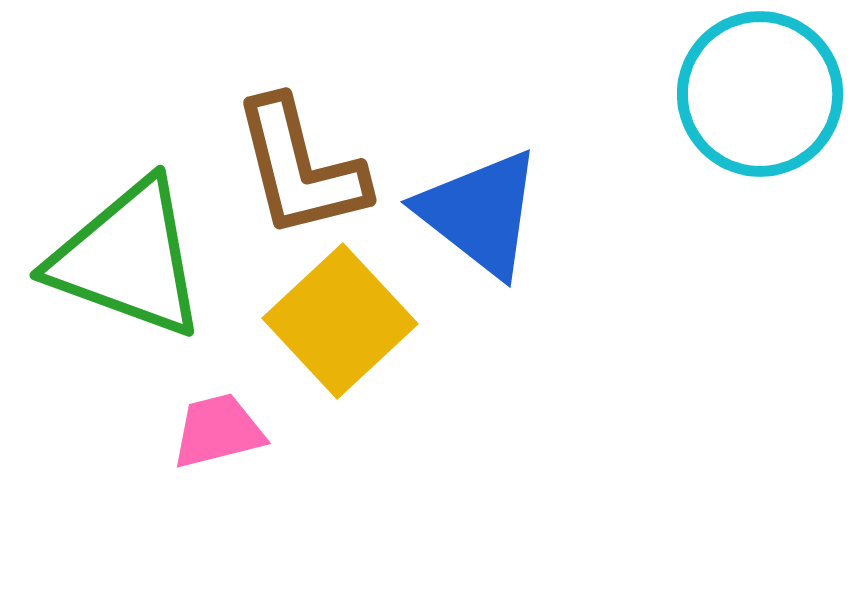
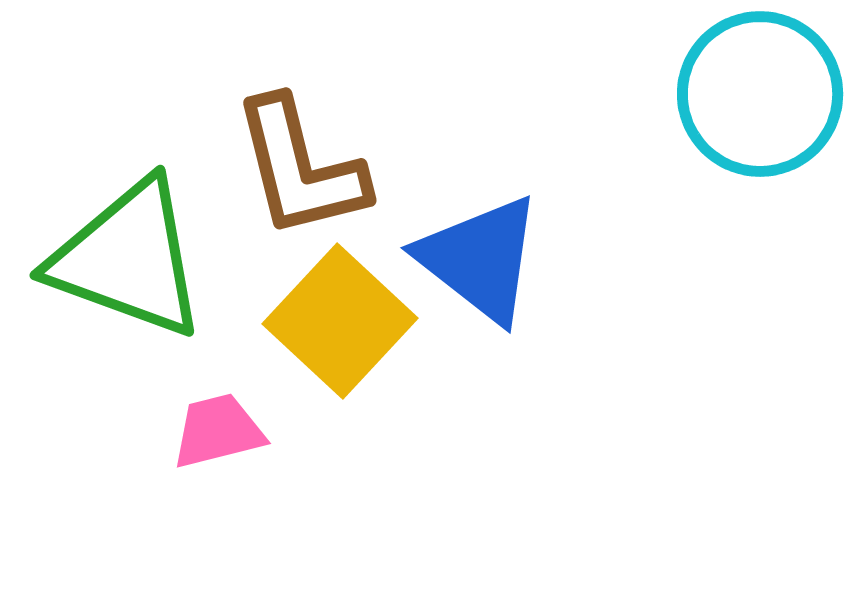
blue triangle: moved 46 px down
yellow square: rotated 4 degrees counterclockwise
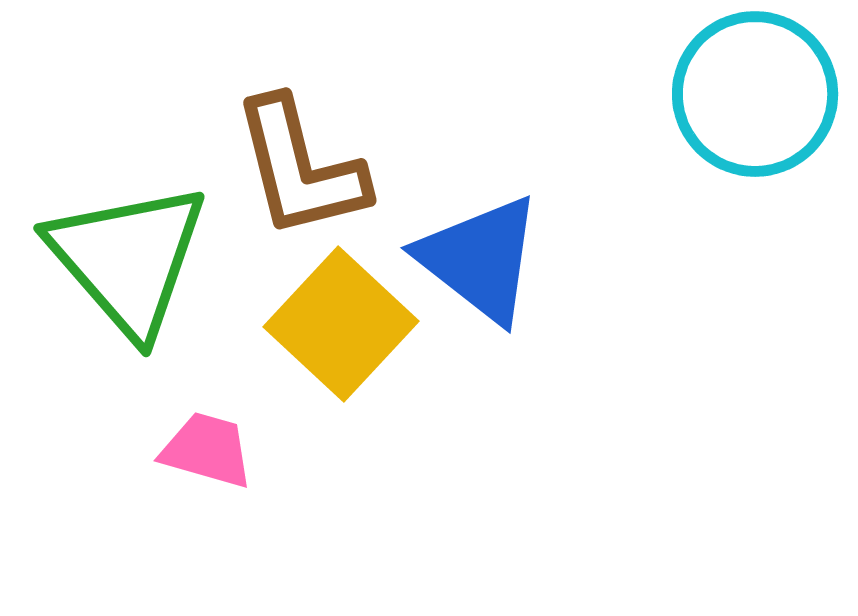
cyan circle: moved 5 px left
green triangle: rotated 29 degrees clockwise
yellow square: moved 1 px right, 3 px down
pink trapezoid: moved 11 px left, 19 px down; rotated 30 degrees clockwise
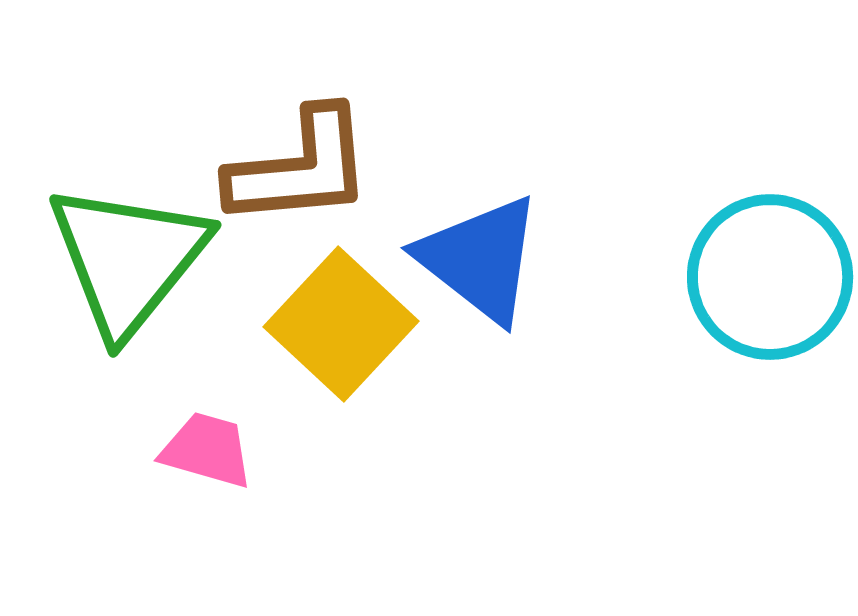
cyan circle: moved 15 px right, 183 px down
brown L-shape: rotated 81 degrees counterclockwise
green triangle: rotated 20 degrees clockwise
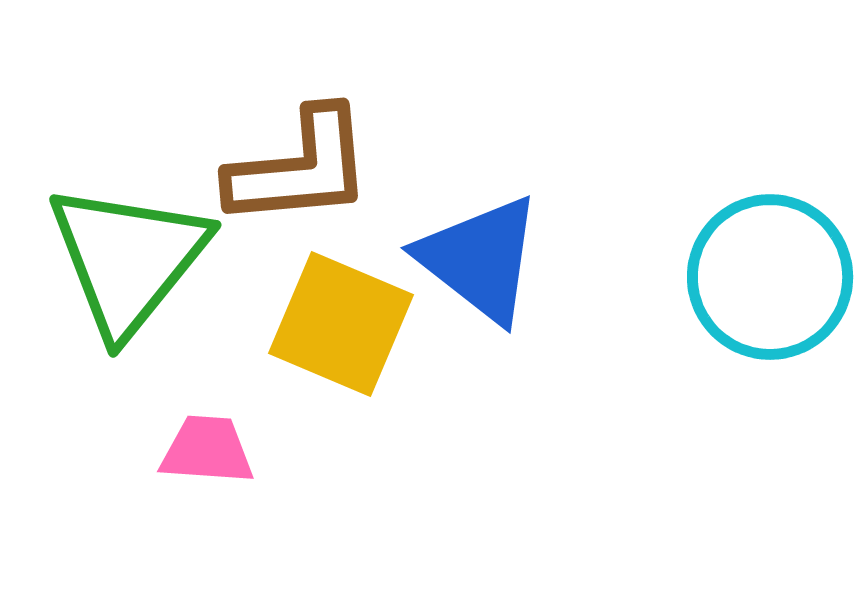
yellow square: rotated 20 degrees counterclockwise
pink trapezoid: rotated 12 degrees counterclockwise
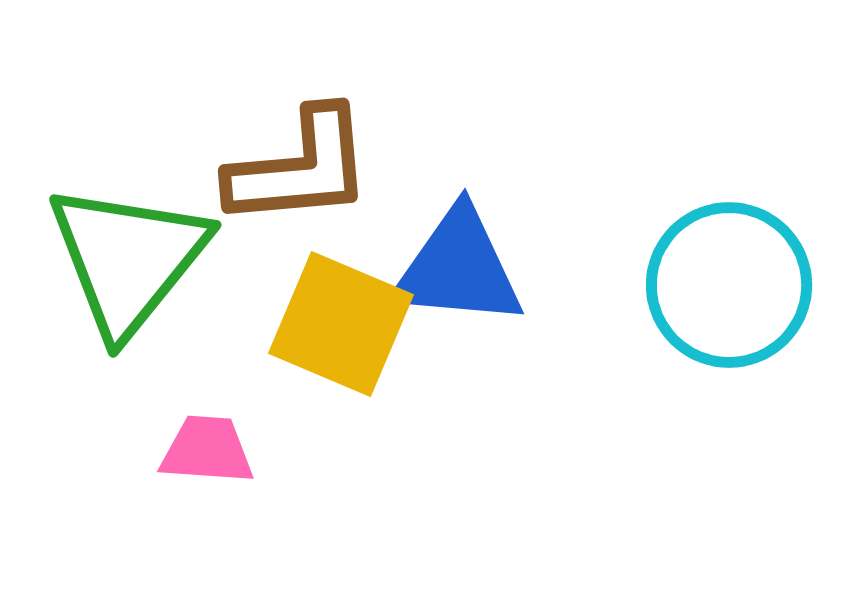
blue triangle: moved 22 px left, 9 px down; rotated 33 degrees counterclockwise
cyan circle: moved 41 px left, 8 px down
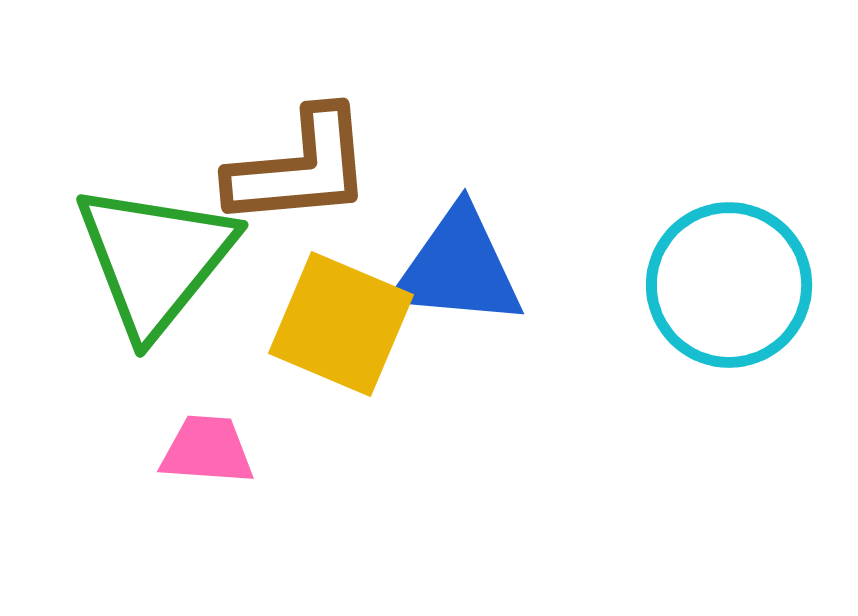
green triangle: moved 27 px right
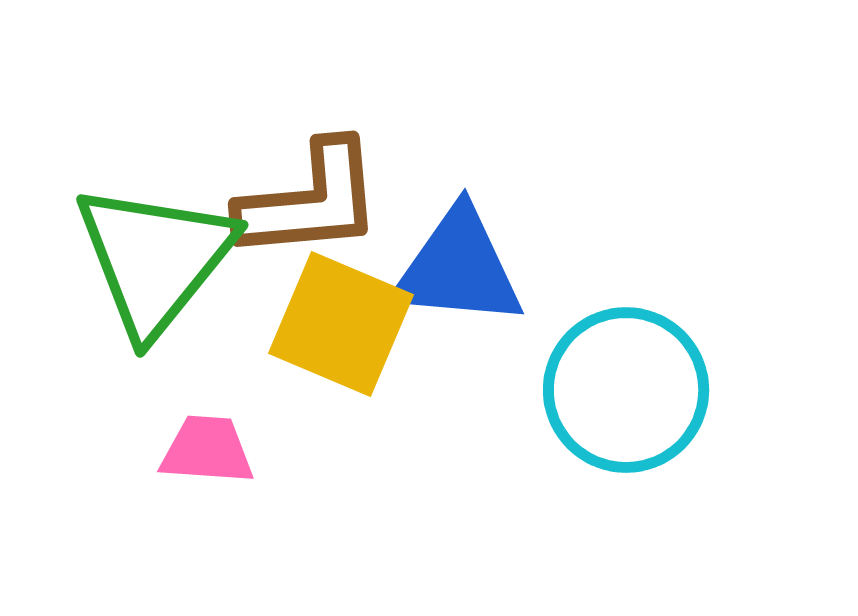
brown L-shape: moved 10 px right, 33 px down
cyan circle: moved 103 px left, 105 px down
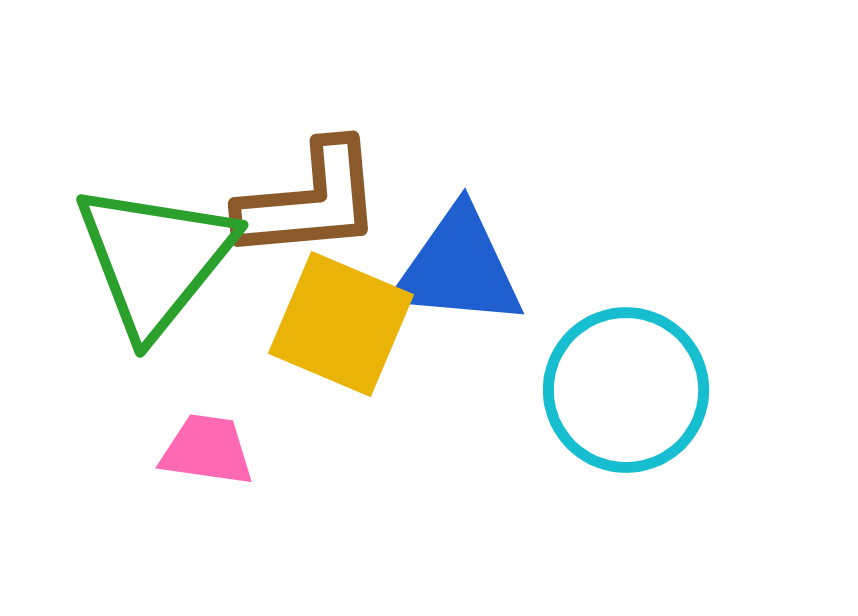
pink trapezoid: rotated 4 degrees clockwise
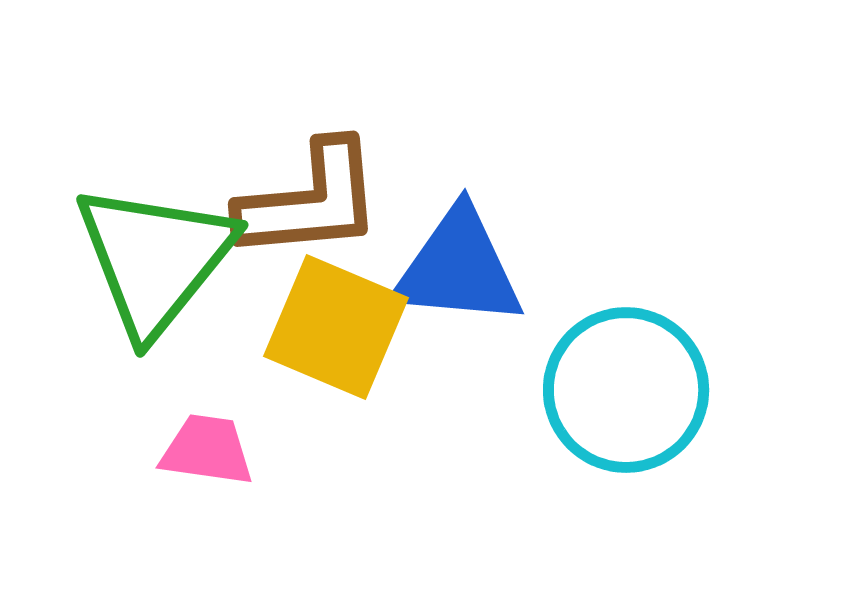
yellow square: moved 5 px left, 3 px down
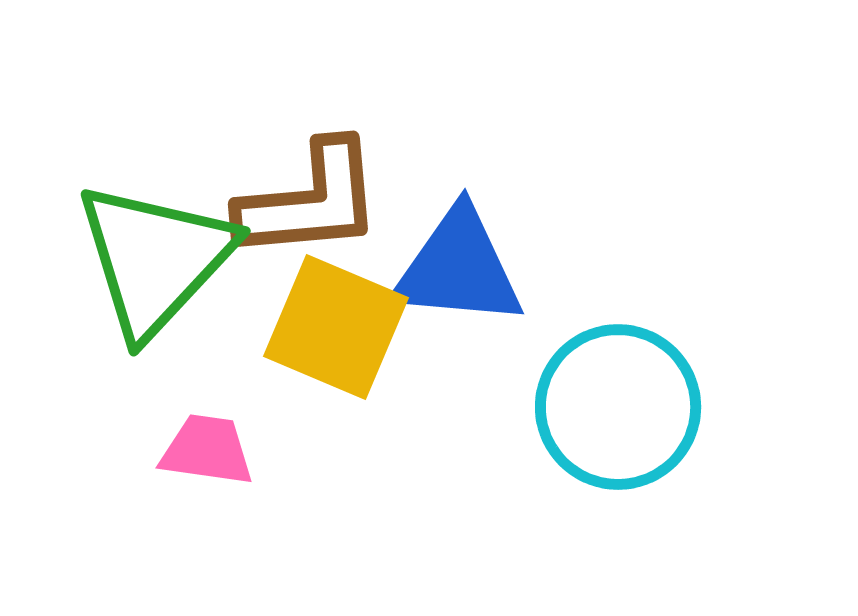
green triangle: rotated 4 degrees clockwise
cyan circle: moved 8 px left, 17 px down
